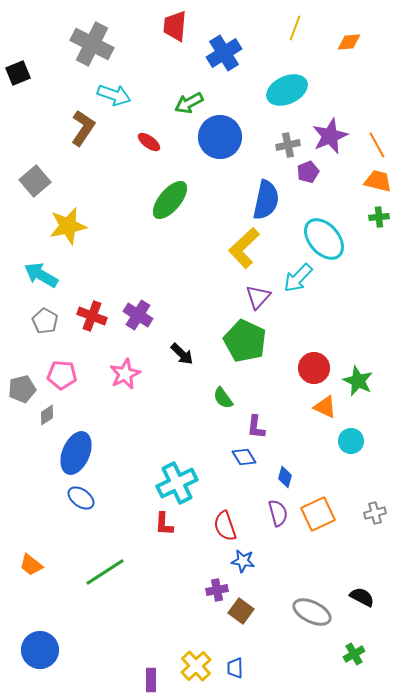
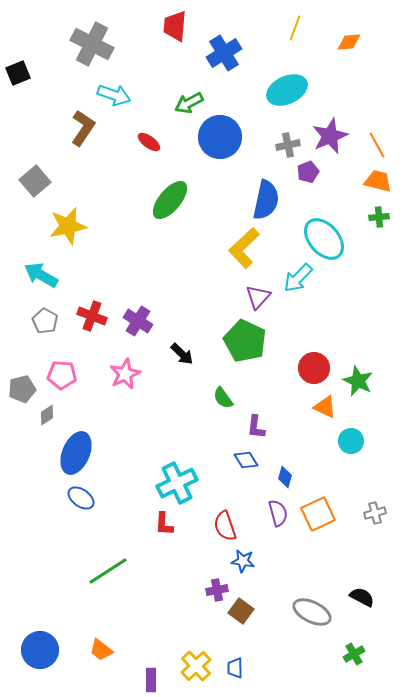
purple cross at (138, 315): moved 6 px down
blue diamond at (244, 457): moved 2 px right, 3 px down
orange trapezoid at (31, 565): moved 70 px right, 85 px down
green line at (105, 572): moved 3 px right, 1 px up
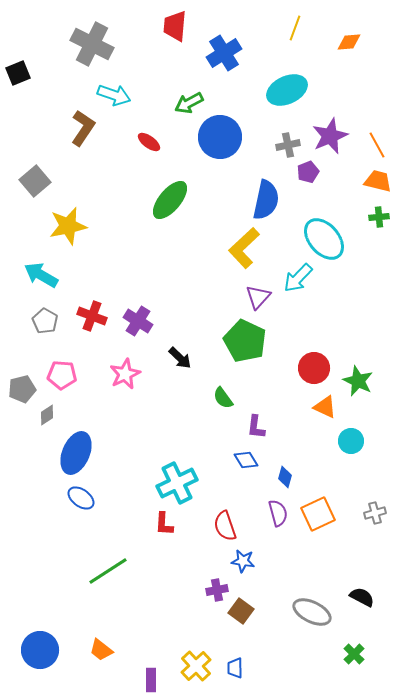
black arrow at (182, 354): moved 2 px left, 4 px down
green cross at (354, 654): rotated 15 degrees counterclockwise
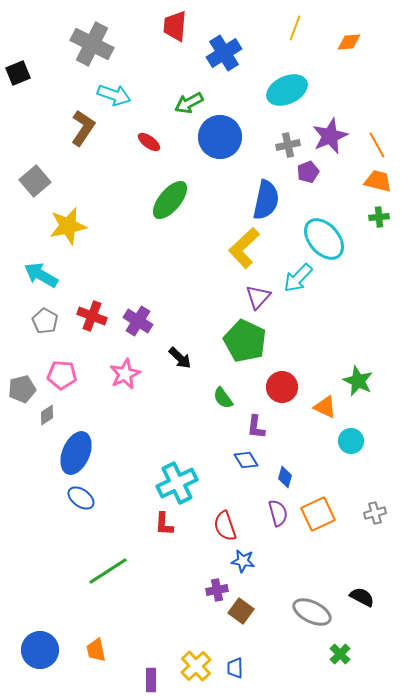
red circle at (314, 368): moved 32 px left, 19 px down
orange trapezoid at (101, 650): moved 5 px left; rotated 40 degrees clockwise
green cross at (354, 654): moved 14 px left
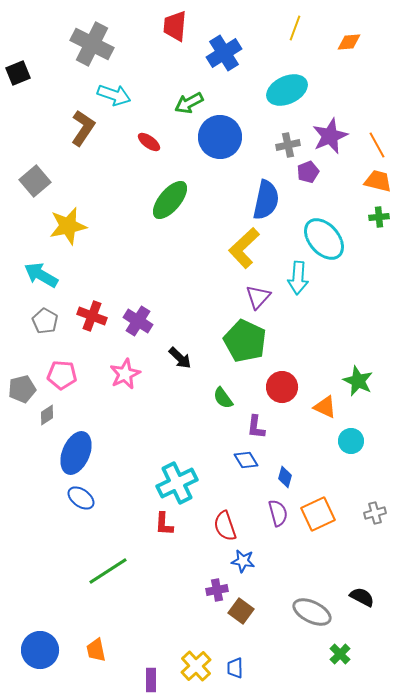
cyan arrow at (298, 278): rotated 40 degrees counterclockwise
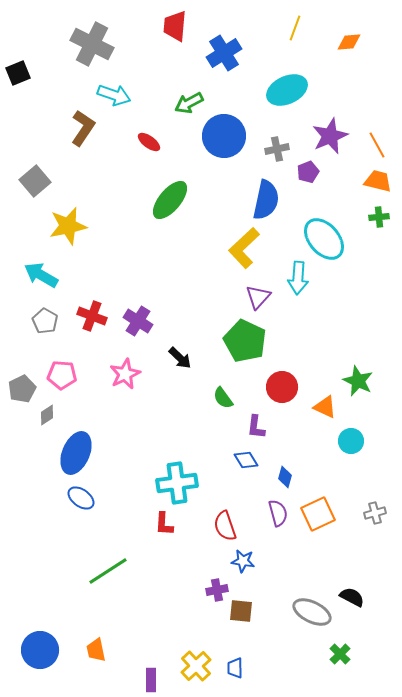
blue circle at (220, 137): moved 4 px right, 1 px up
gray cross at (288, 145): moved 11 px left, 4 px down
gray pentagon at (22, 389): rotated 12 degrees counterclockwise
cyan cross at (177, 483): rotated 18 degrees clockwise
black semicircle at (362, 597): moved 10 px left
brown square at (241, 611): rotated 30 degrees counterclockwise
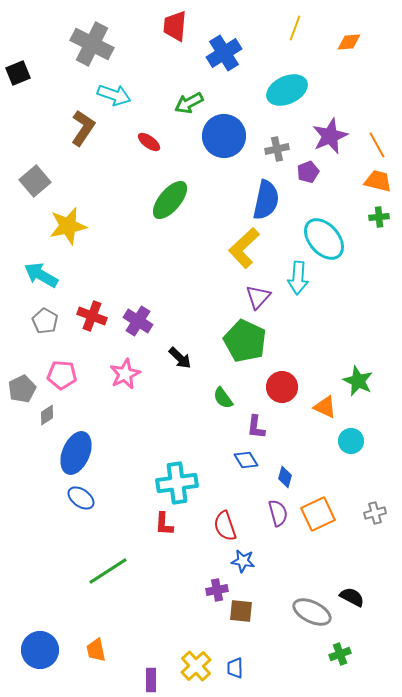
green cross at (340, 654): rotated 25 degrees clockwise
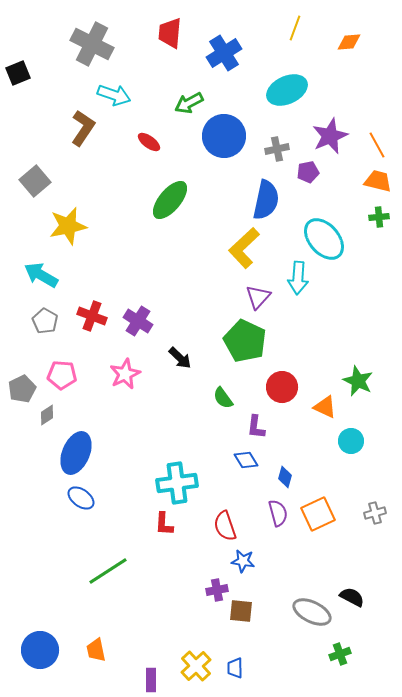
red trapezoid at (175, 26): moved 5 px left, 7 px down
purple pentagon at (308, 172): rotated 10 degrees clockwise
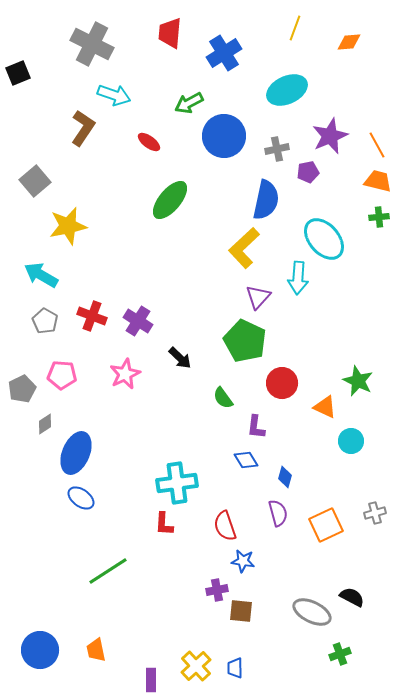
red circle at (282, 387): moved 4 px up
gray diamond at (47, 415): moved 2 px left, 9 px down
orange square at (318, 514): moved 8 px right, 11 px down
